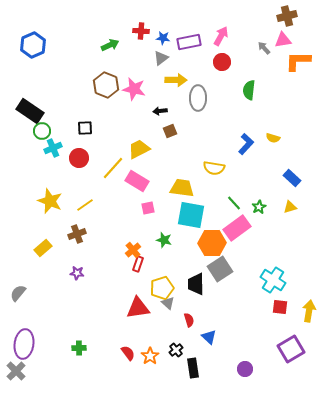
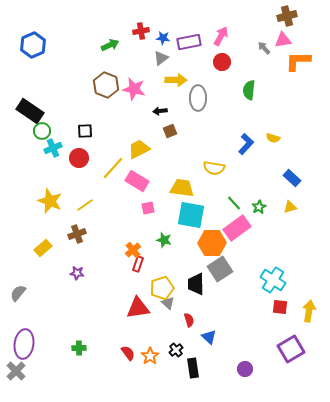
red cross at (141, 31): rotated 14 degrees counterclockwise
black square at (85, 128): moved 3 px down
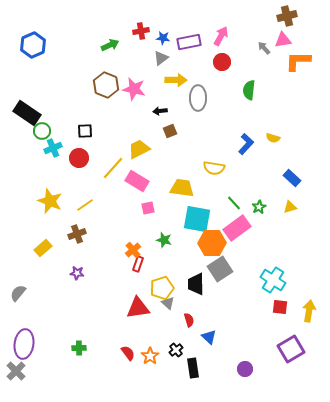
black rectangle at (30, 111): moved 3 px left, 2 px down
cyan square at (191, 215): moved 6 px right, 4 px down
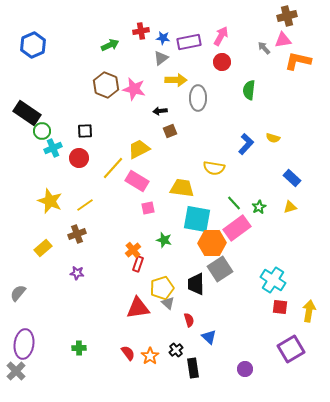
orange L-shape at (298, 61): rotated 12 degrees clockwise
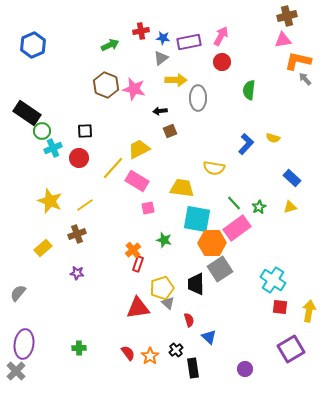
gray arrow at (264, 48): moved 41 px right, 31 px down
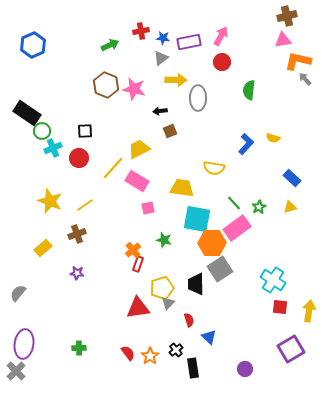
gray triangle at (168, 303): rotated 32 degrees clockwise
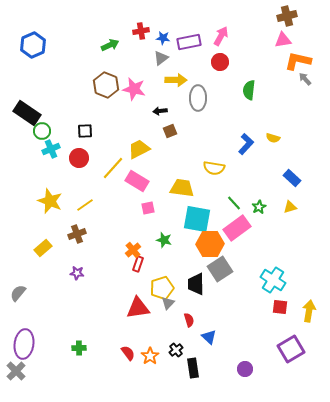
red circle at (222, 62): moved 2 px left
cyan cross at (53, 148): moved 2 px left, 1 px down
orange hexagon at (212, 243): moved 2 px left, 1 px down
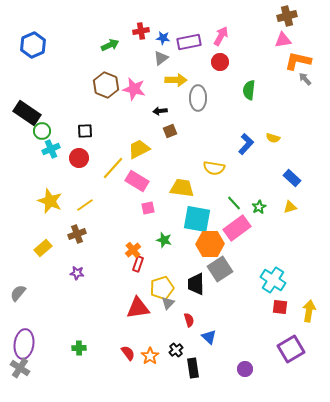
gray cross at (16, 371): moved 4 px right, 3 px up; rotated 12 degrees counterclockwise
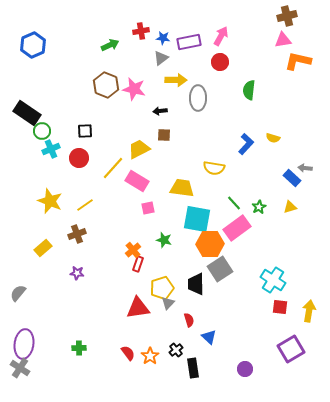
gray arrow at (305, 79): moved 89 px down; rotated 40 degrees counterclockwise
brown square at (170, 131): moved 6 px left, 4 px down; rotated 24 degrees clockwise
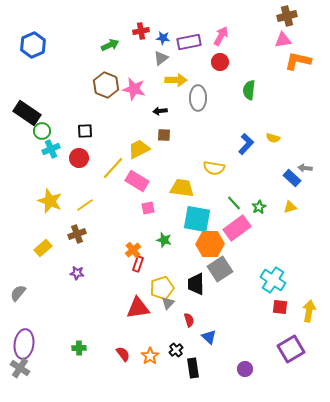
red semicircle at (128, 353): moved 5 px left, 1 px down
